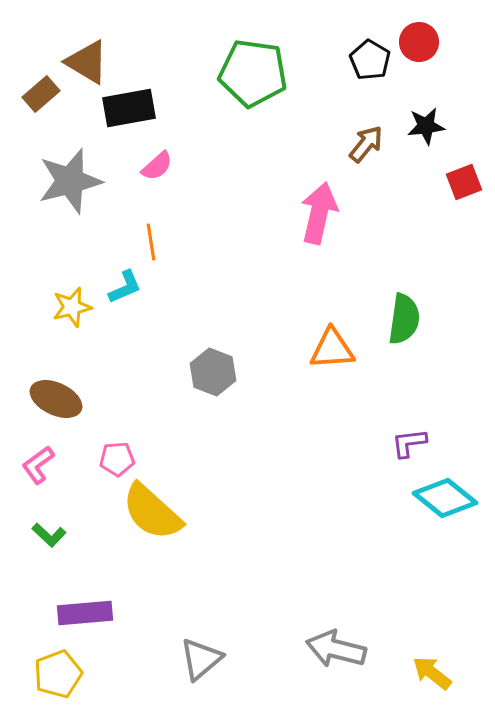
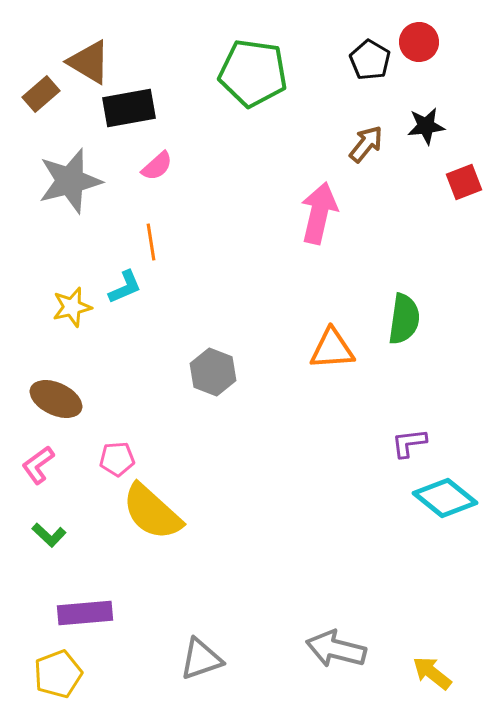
brown triangle: moved 2 px right
gray triangle: rotated 21 degrees clockwise
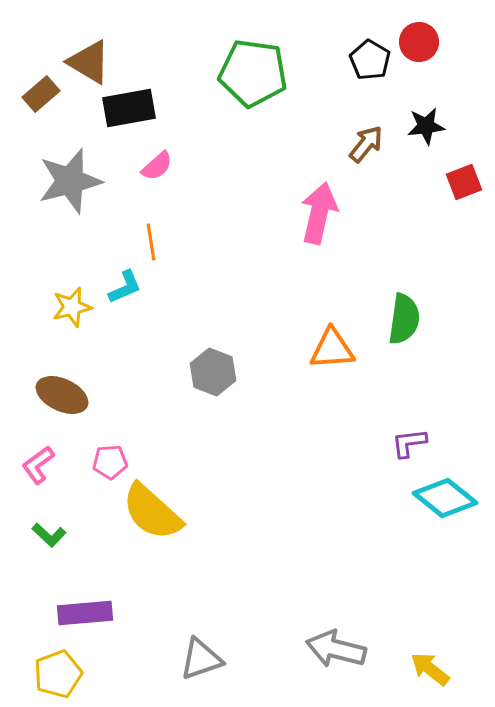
brown ellipse: moved 6 px right, 4 px up
pink pentagon: moved 7 px left, 3 px down
yellow arrow: moved 2 px left, 4 px up
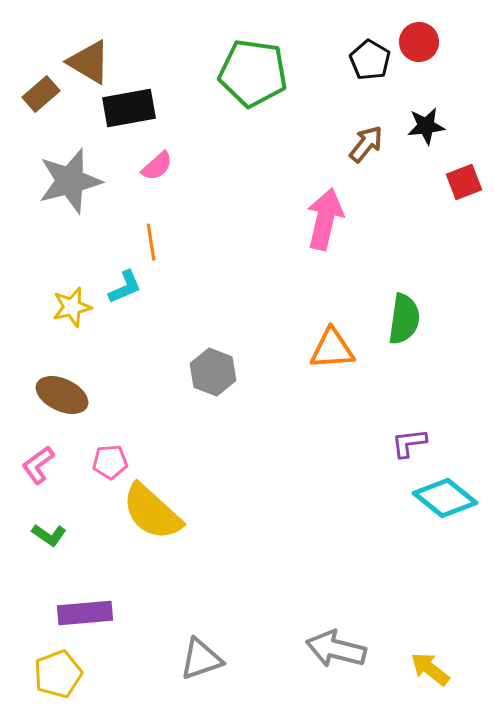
pink arrow: moved 6 px right, 6 px down
green L-shape: rotated 8 degrees counterclockwise
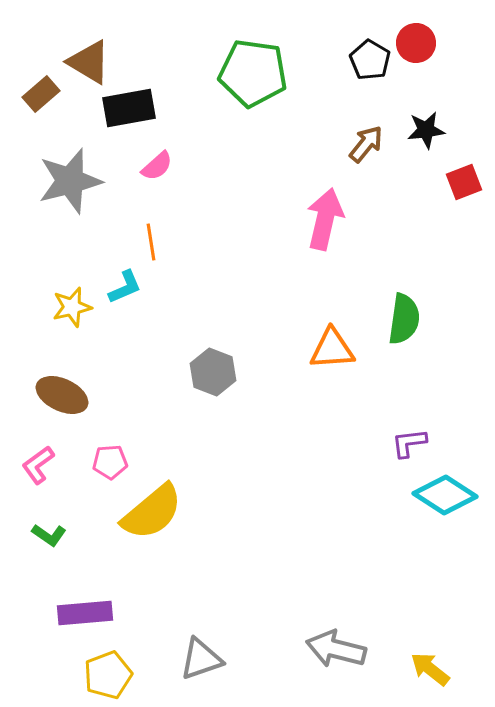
red circle: moved 3 px left, 1 px down
black star: moved 4 px down
cyan diamond: moved 3 px up; rotated 6 degrees counterclockwise
yellow semicircle: rotated 82 degrees counterclockwise
yellow pentagon: moved 50 px right, 1 px down
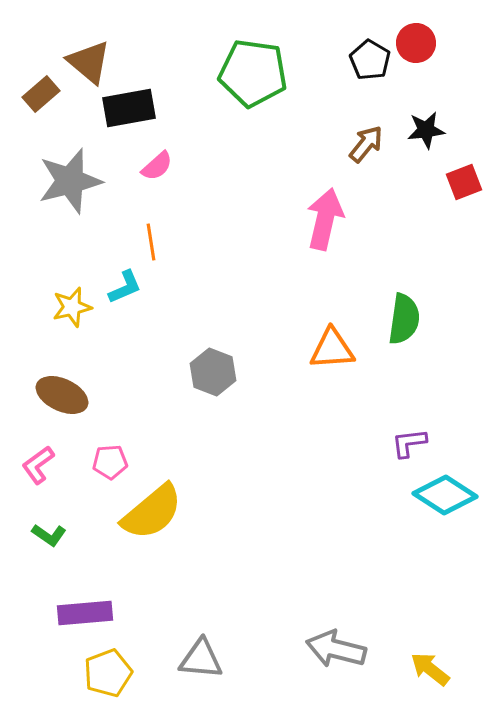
brown triangle: rotated 9 degrees clockwise
gray triangle: rotated 24 degrees clockwise
yellow pentagon: moved 2 px up
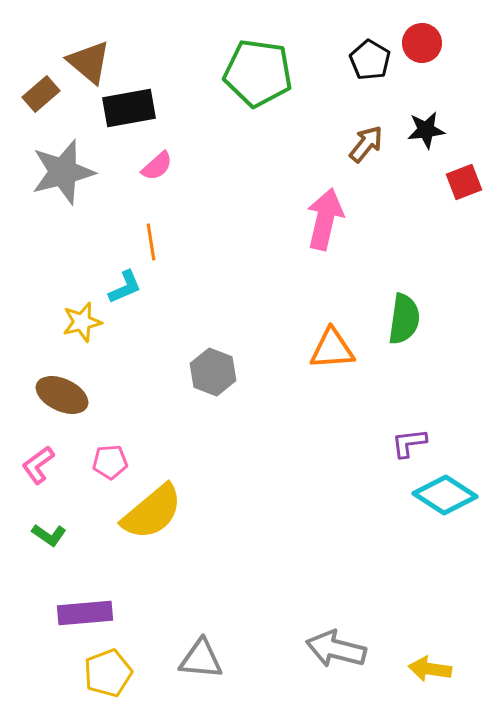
red circle: moved 6 px right
green pentagon: moved 5 px right
gray star: moved 7 px left, 9 px up
yellow star: moved 10 px right, 15 px down
yellow arrow: rotated 30 degrees counterclockwise
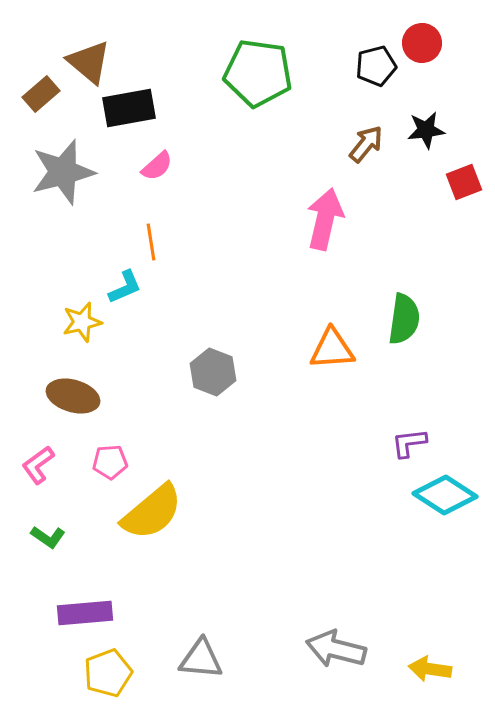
black pentagon: moved 6 px right, 6 px down; rotated 27 degrees clockwise
brown ellipse: moved 11 px right, 1 px down; rotated 9 degrees counterclockwise
green L-shape: moved 1 px left, 2 px down
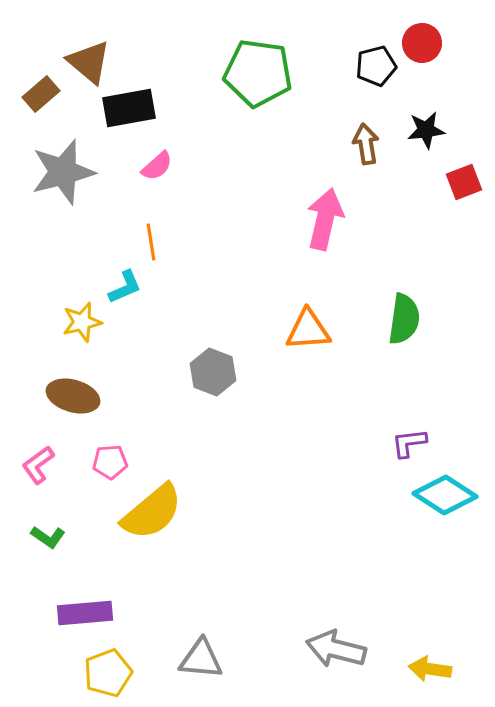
brown arrow: rotated 48 degrees counterclockwise
orange triangle: moved 24 px left, 19 px up
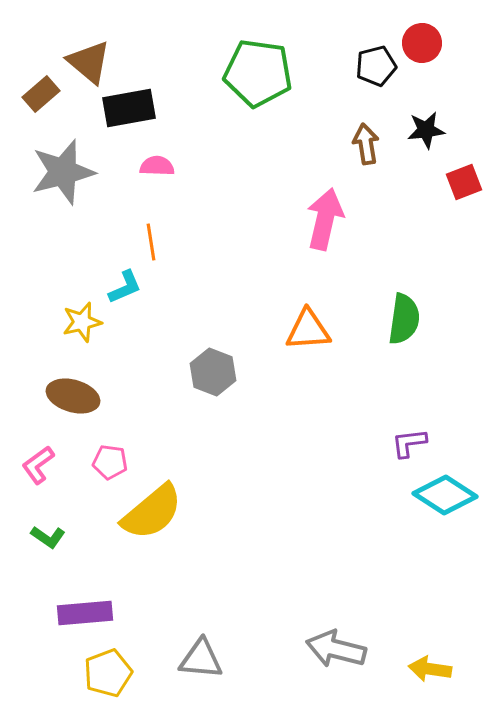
pink semicircle: rotated 136 degrees counterclockwise
pink pentagon: rotated 12 degrees clockwise
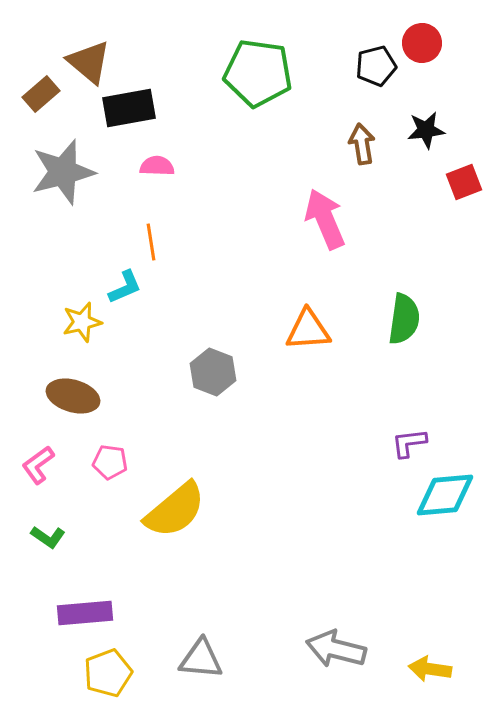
brown arrow: moved 4 px left
pink arrow: rotated 36 degrees counterclockwise
cyan diamond: rotated 38 degrees counterclockwise
yellow semicircle: moved 23 px right, 2 px up
